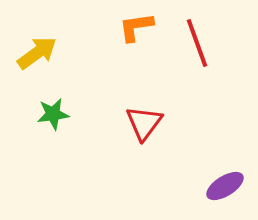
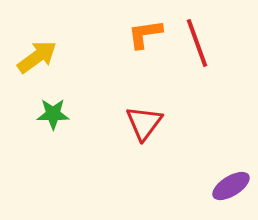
orange L-shape: moved 9 px right, 7 px down
yellow arrow: moved 4 px down
green star: rotated 8 degrees clockwise
purple ellipse: moved 6 px right
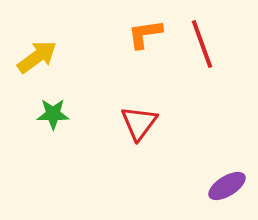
red line: moved 5 px right, 1 px down
red triangle: moved 5 px left
purple ellipse: moved 4 px left
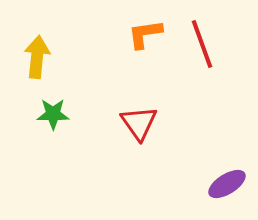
yellow arrow: rotated 48 degrees counterclockwise
red triangle: rotated 12 degrees counterclockwise
purple ellipse: moved 2 px up
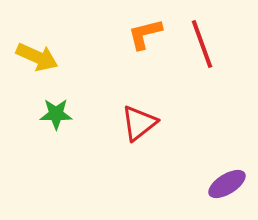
orange L-shape: rotated 6 degrees counterclockwise
yellow arrow: rotated 108 degrees clockwise
green star: moved 3 px right
red triangle: rotated 27 degrees clockwise
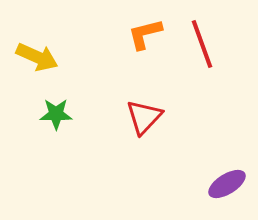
red triangle: moved 5 px right, 6 px up; rotated 9 degrees counterclockwise
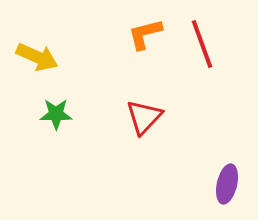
purple ellipse: rotated 45 degrees counterclockwise
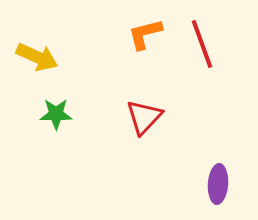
purple ellipse: moved 9 px left; rotated 9 degrees counterclockwise
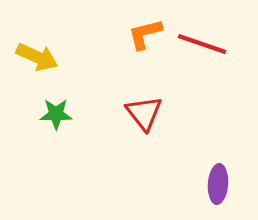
red line: rotated 51 degrees counterclockwise
red triangle: moved 4 px up; rotated 21 degrees counterclockwise
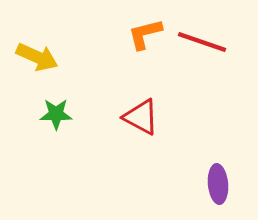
red line: moved 2 px up
red triangle: moved 3 px left, 4 px down; rotated 24 degrees counterclockwise
purple ellipse: rotated 9 degrees counterclockwise
